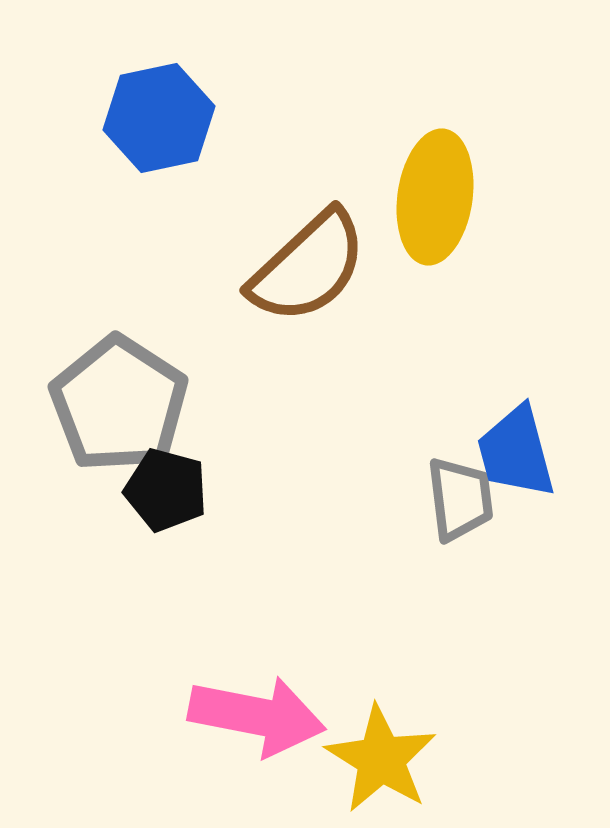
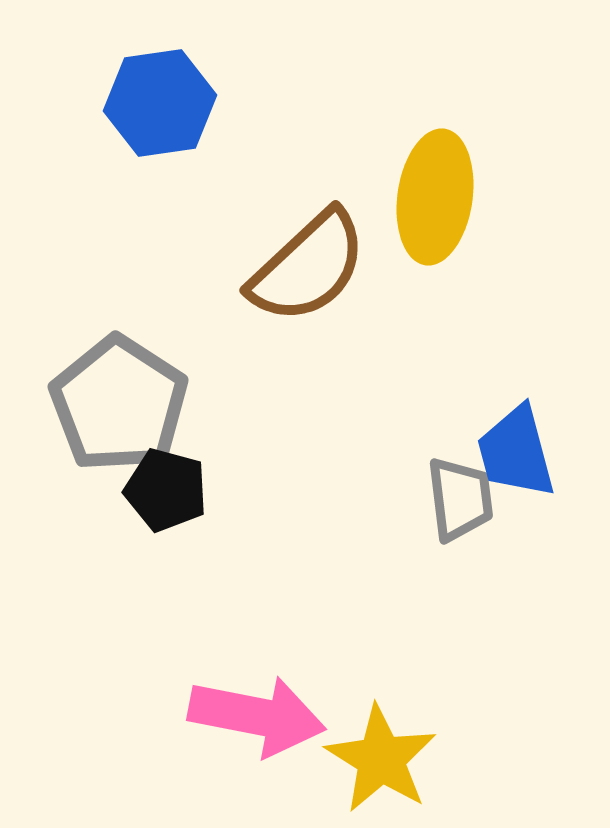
blue hexagon: moved 1 px right, 15 px up; rotated 4 degrees clockwise
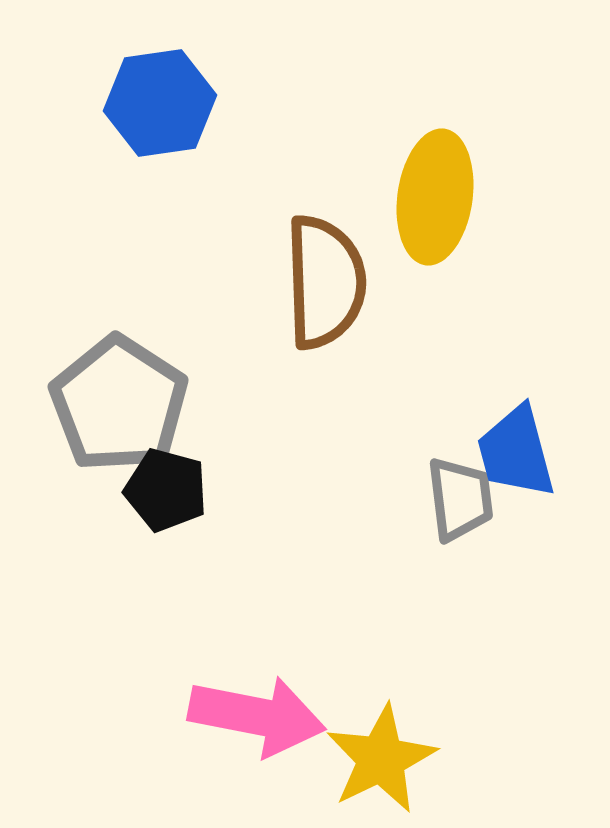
brown semicircle: moved 17 px right, 15 px down; rotated 49 degrees counterclockwise
yellow star: rotated 14 degrees clockwise
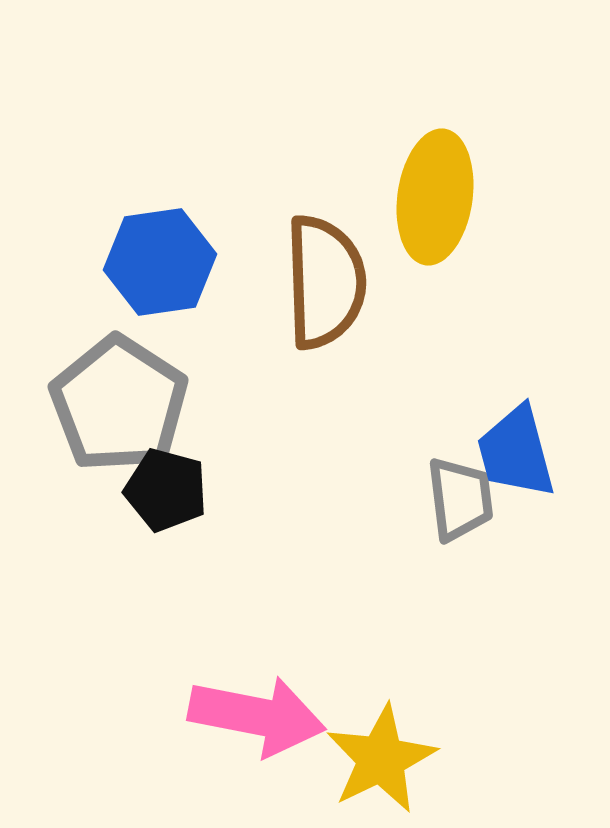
blue hexagon: moved 159 px down
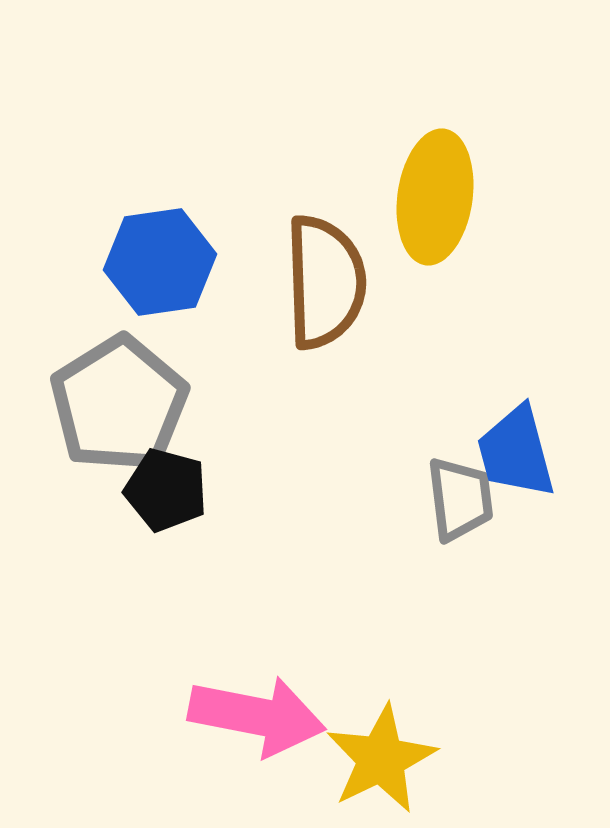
gray pentagon: rotated 7 degrees clockwise
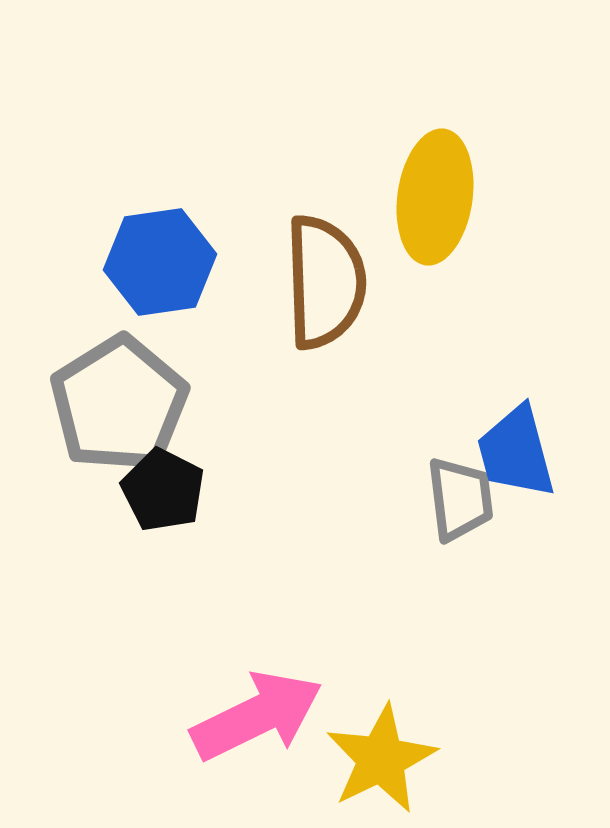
black pentagon: moved 3 px left; rotated 12 degrees clockwise
pink arrow: rotated 37 degrees counterclockwise
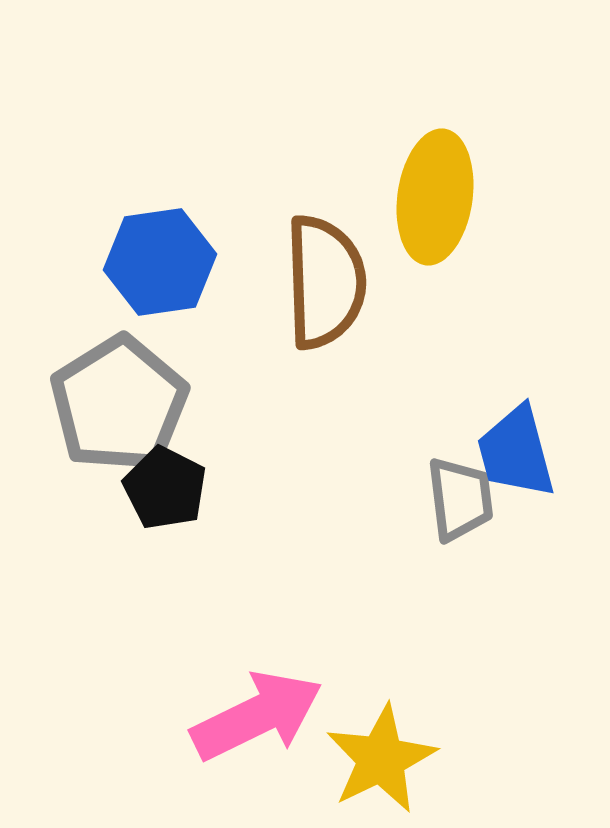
black pentagon: moved 2 px right, 2 px up
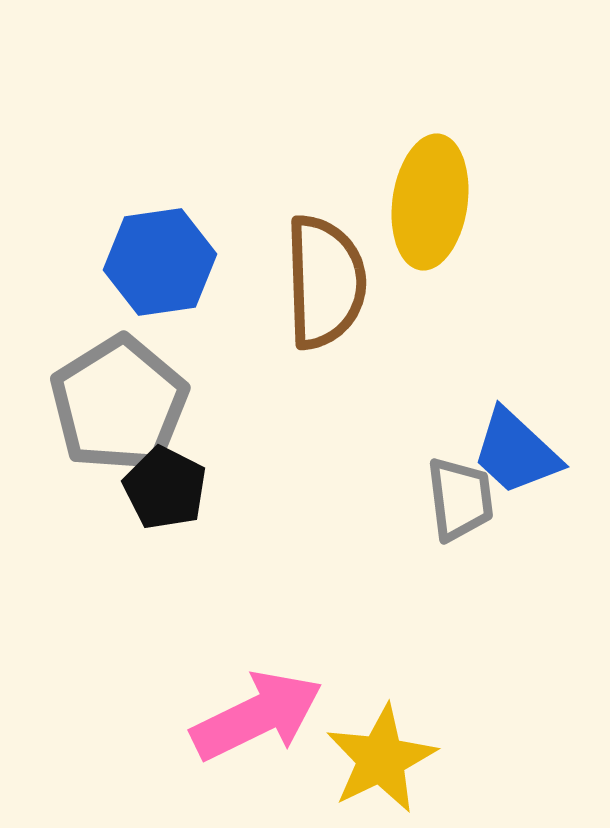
yellow ellipse: moved 5 px left, 5 px down
blue trapezoid: rotated 32 degrees counterclockwise
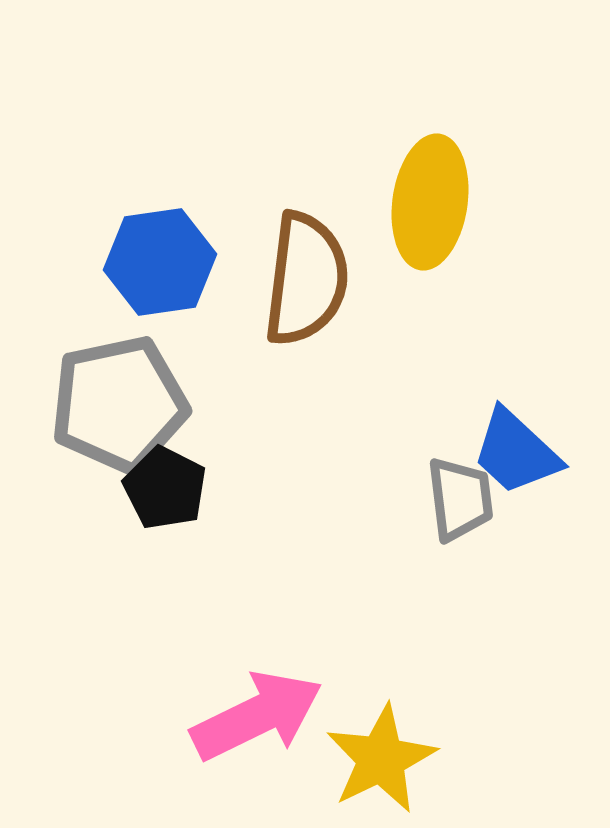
brown semicircle: moved 19 px left, 3 px up; rotated 9 degrees clockwise
gray pentagon: rotated 20 degrees clockwise
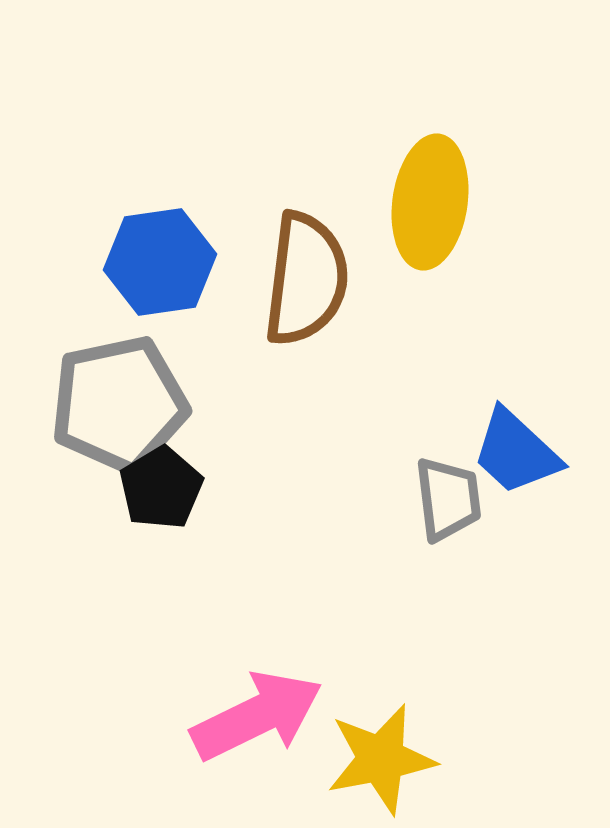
black pentagon: moved 4 px left; rotated 14 degrees clockwise
gray trapezoid: moved 12 px left
yellow star: rotated 15 degrees clockwise
